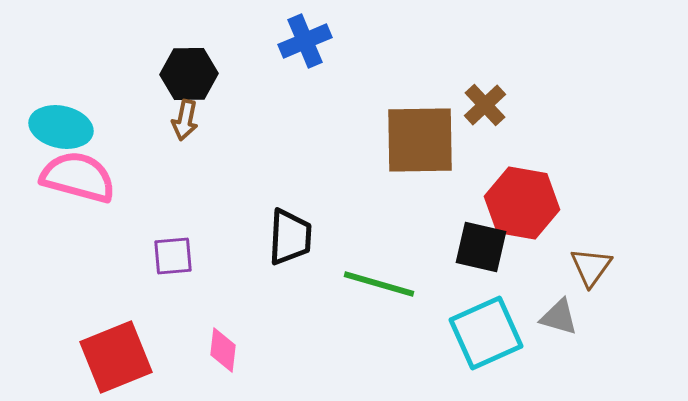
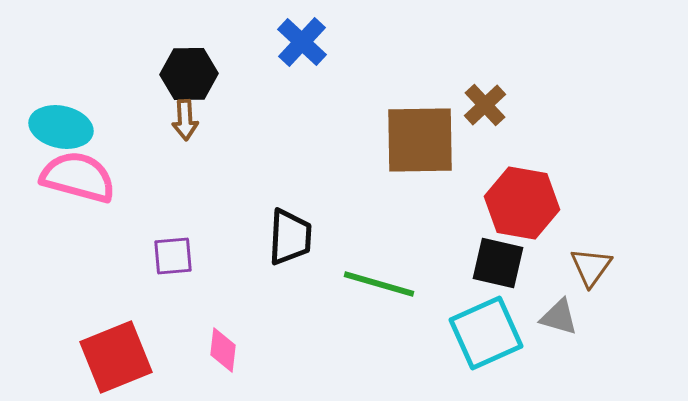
blue cross: moved 3 px left, 1 px down; rotated 24 degrees counterclockwise
brown arrow: rotated 15 degrees counterclockwise
black square: moved 17 px right, 16 px down
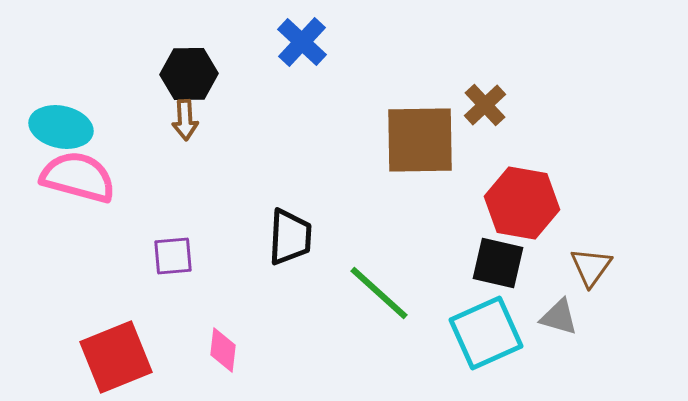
green line: moved 9 px down; rotated 26 degrees clockwise
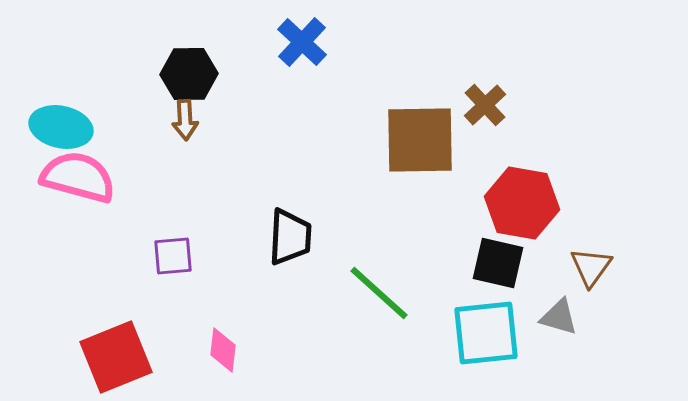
cyan square: rotated 18 degrees clockwise
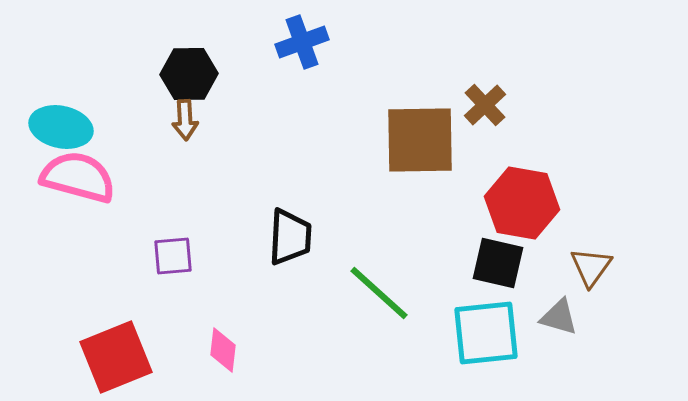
blue cross: rotated 27 degrees clockwise
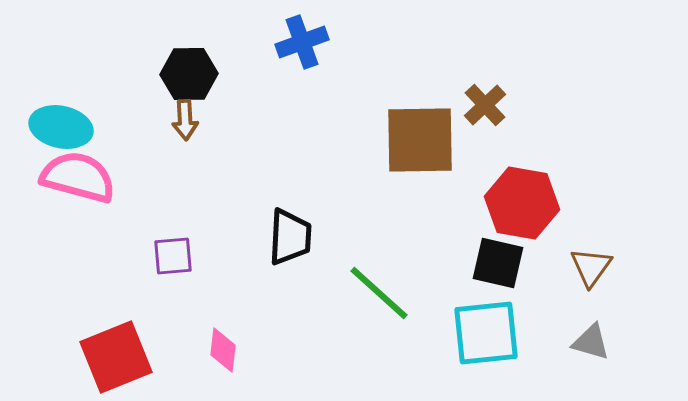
gray triangle: moved 32 px right, 25 px down
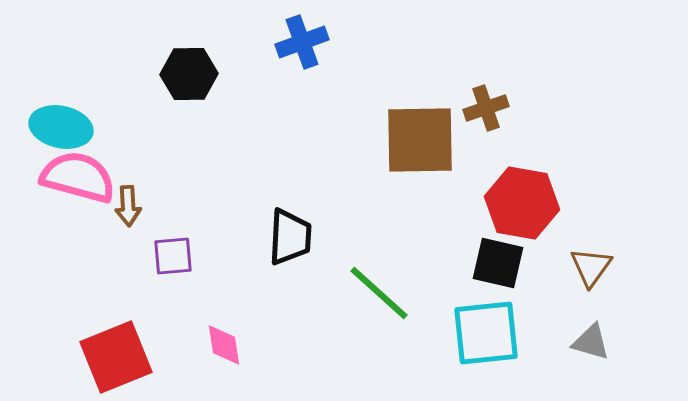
brown cross: moved 1 px right, 3 px down; rotated 24 degrees clockwise
brown arrow: moved 57 px left, 86 px down
pink diamond: moved 1 px right, 5 px up; rotated 15 degrees counterclockwise
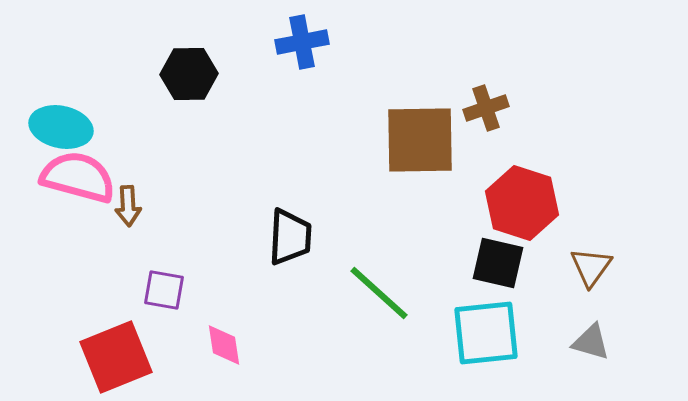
blue cross: rotated 9 degrees clockwise
red hexagon: rotated 8 degrees clockwise
purple square: moved 9 px left, 34 px down; rotated 15 degrees clockwise
